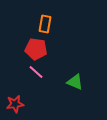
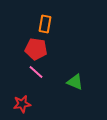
red star: moved 7 px right
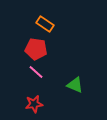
orange rectangle: rotated 66 degrees counterclockwise
green triangle: moved 3 px down
red star: moved 12 px right
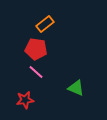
orange rectangle: rotated 72 degrees counterclockwise
green triangle: moved 1 px right, 3 px down
red star: moved 9 px left, 4 px up
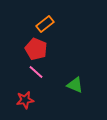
red pentagon: rotated 15 degrees clockwise
green triangle: moved 1 px left, 3 px up
